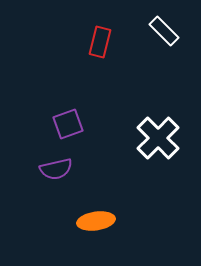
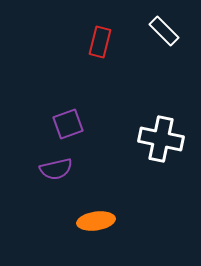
white cross: moved 3 px right, 1 px down; rotated 33 degrees counterclockwise
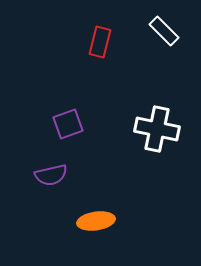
white cross: moved 4 px left, 10 px up
purple semicircle: moved 5 px left, 6 px down
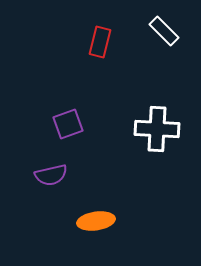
white cross: rotated 9 degrees counterclockwise
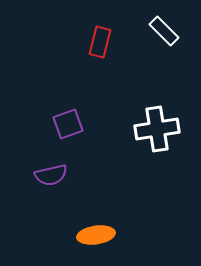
white cross: rotated 12 degrees counterclockwise
orange ellipse: moved 14 px down
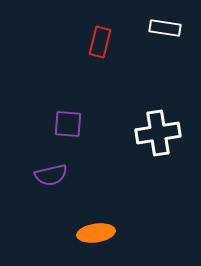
white rectangle: moved 1 px right, 3 px up; rotated 36 degrees counterclockwise
purple square: rotated 24 degrees clockwise
white cross: moved 1 px right, 4 px down
orange ellipse: moved 2 px up
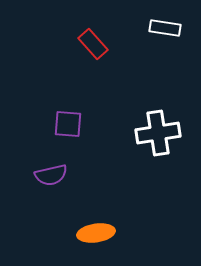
red rectangle: moved 7 px left, 2 px down; rotated 56 degrees counterclockwise
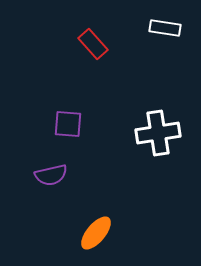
orange ellipse: rotated 42 degrees counterclockwise
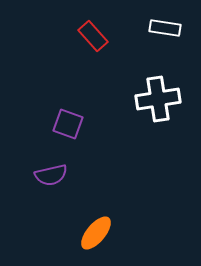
red rectangle: moved 8 px up
purple square: rotated 16 degrees clockwise
white cross: moved 34 px up
